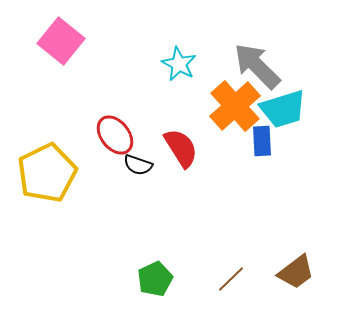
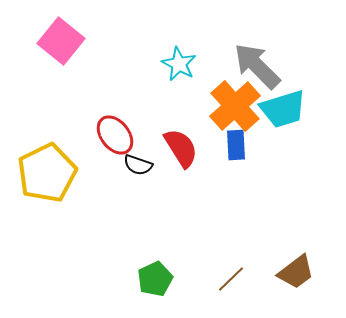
blue rectangle: moved 26 px left, 4 px down
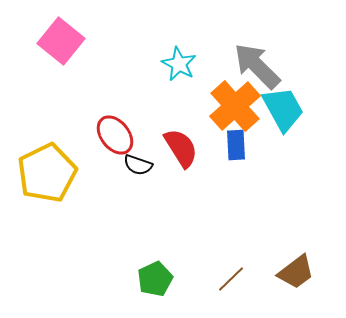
cyan trapezoid: rotated 102 degrees counterclockwise
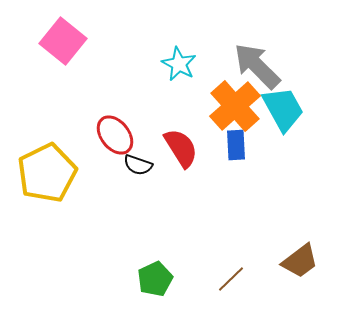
pink square: moved 2 px right
brown trapezoid: moved 4 px right, 11 px up
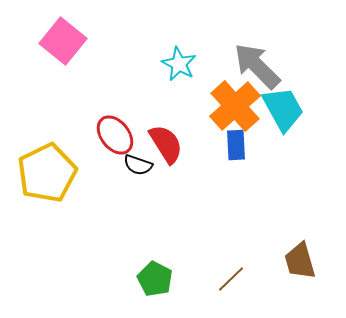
red semicircle: moved 15 px left, 4 px up
brown trapezoid: rotated 111 degrees clockwise
green pentagon: rotated 20 degrees counterclockwise
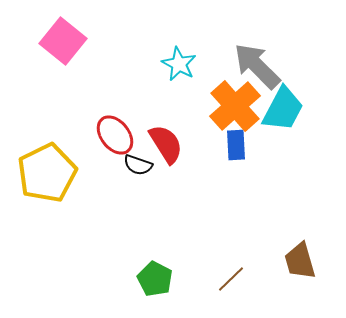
cyan trapezoid: rotated 57 degrees clockwise
